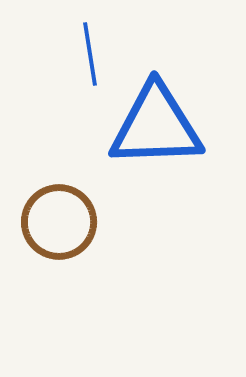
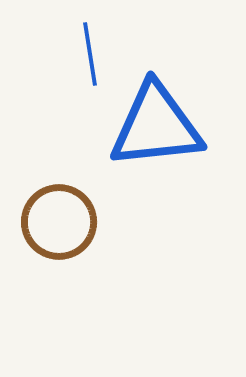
blue triangle: rotated 4 degrees counterclockwise
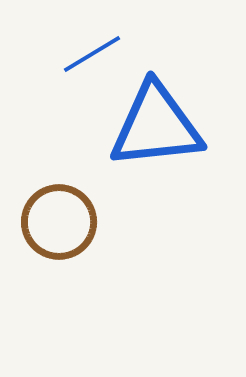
blue line: moved 2 px right; rotated 68 degrees clockwise
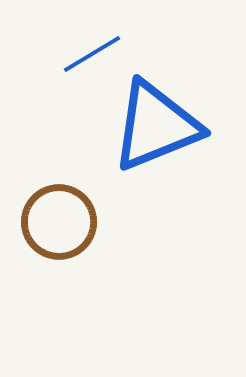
blue triangle: rotated 16 degrees counterclockwise
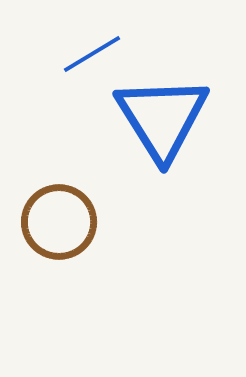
blue triangle: moved 6 px right, 8 px up; rotated 40 degrees counterclockwise
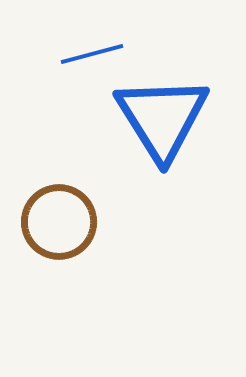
blue line: rotated 16 degrees clockwise
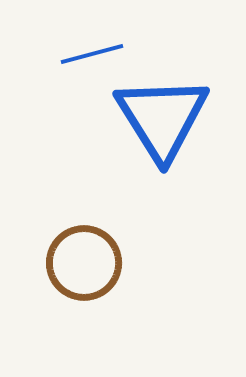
brown circle: moved 25 px right, 41 px down
